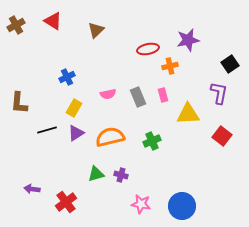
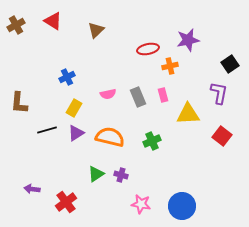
orange semicircle: rotated 28 degrees clockwise
green triangle: rotated 18 degrees counterclockwise
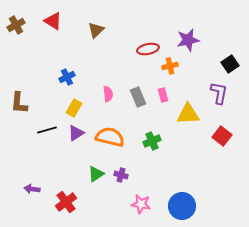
pink semicircle: rotated 84 degrees counterclockwise
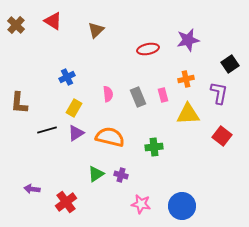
brown cross: rotated 18 degrees counterclockwise
orange cross: moved 16 px right, 13 px down
green cross: moved 2 px right, 6 px down; rotated 18 degrees clockwise
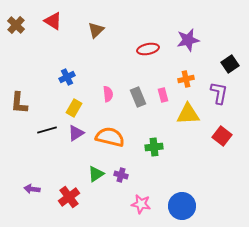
red cross: moved 3 px right, 5 px up
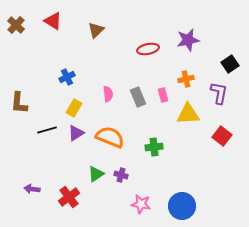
orange semicircle: rotated 8 degrees clockwise
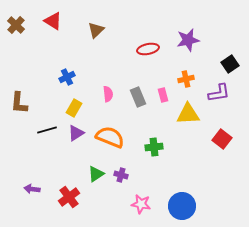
purple L-shape: rotated 70 degrees clockwise
red square: moved 3 px down
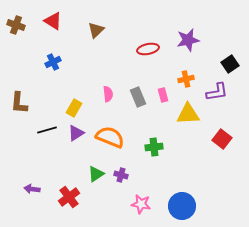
brown cross: rotated 24 degrees counterclockwise
blue cross: moved 14 px left, 15 px up
purple L-shape: moved 2 px left, 1 px up
